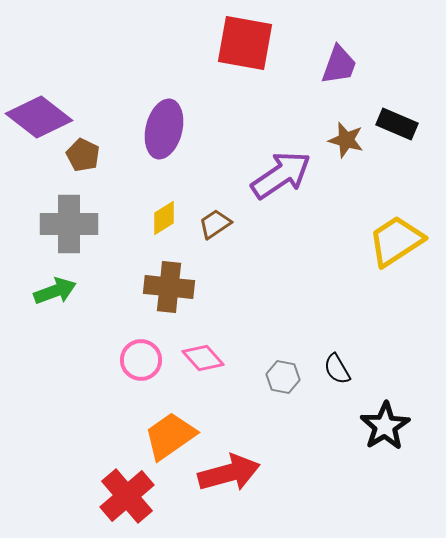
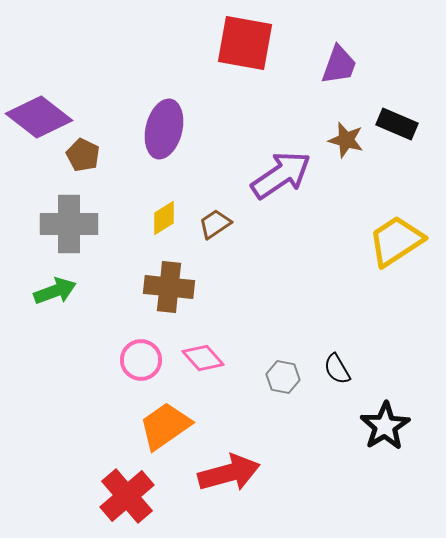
orange trapezoid: moved 5 px left, 10 px up
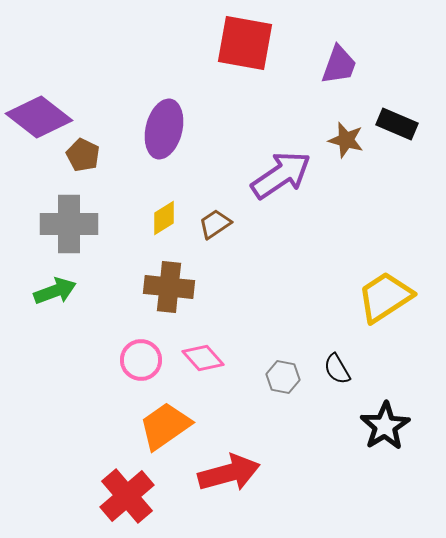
yellow trapezoid: moved 11 px left, 56 px down
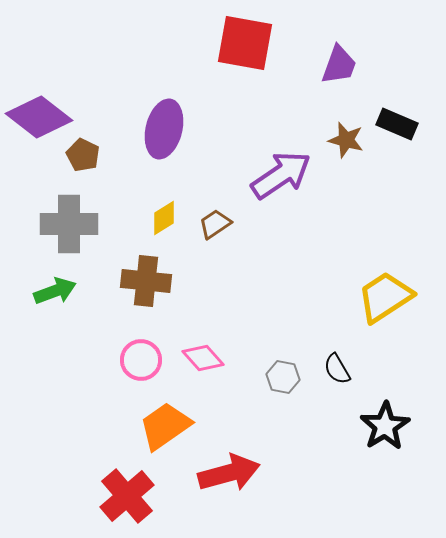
brown cross: moved 23 px left, 6 px up
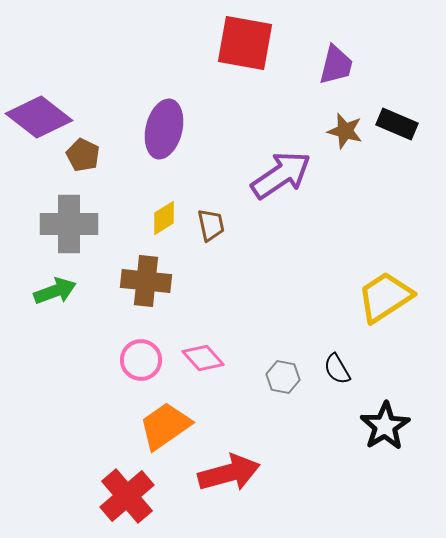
purple trapezoid: moved 3 px left; rotated 6 degrees counterclockwise
brown star: moved 1 px left, 9 px up
brown trapezoid: moved 4 px left, 1 px down; rotated 112 degrees clockwise
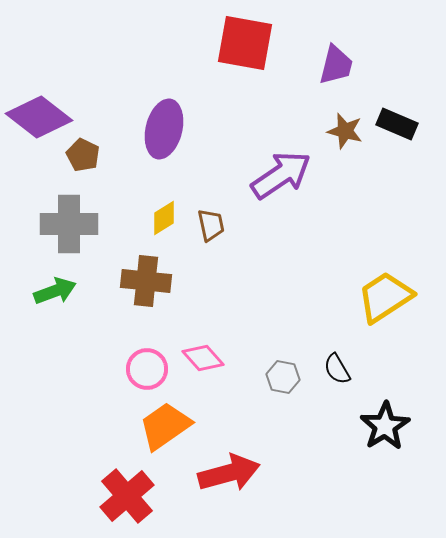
pink circle: moved 6 px right, 9 px down
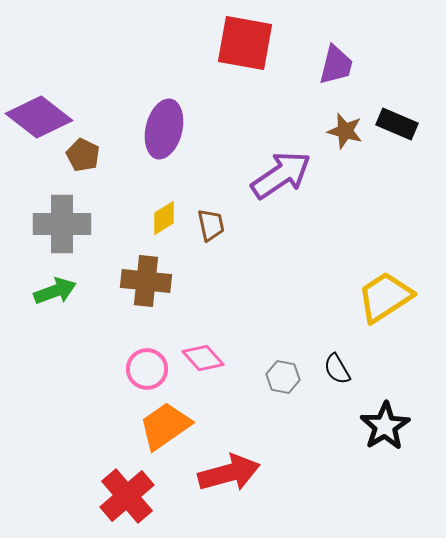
gray cross: moved 7 px left
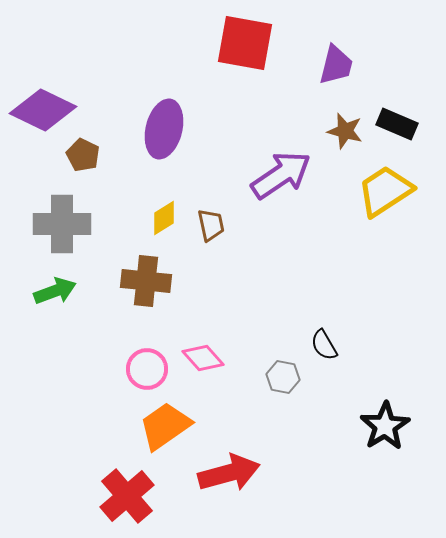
purple diamond: moved 4 px right, 7 px up; rotated 12 degrees counterclockwise
yellow trapezoid: moved 106 px up
black semicircle: moved 13 px left, 24 px up
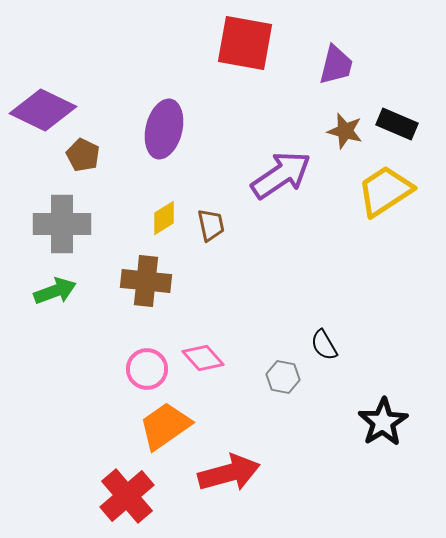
black star: moved 2 px left, 4 px up
